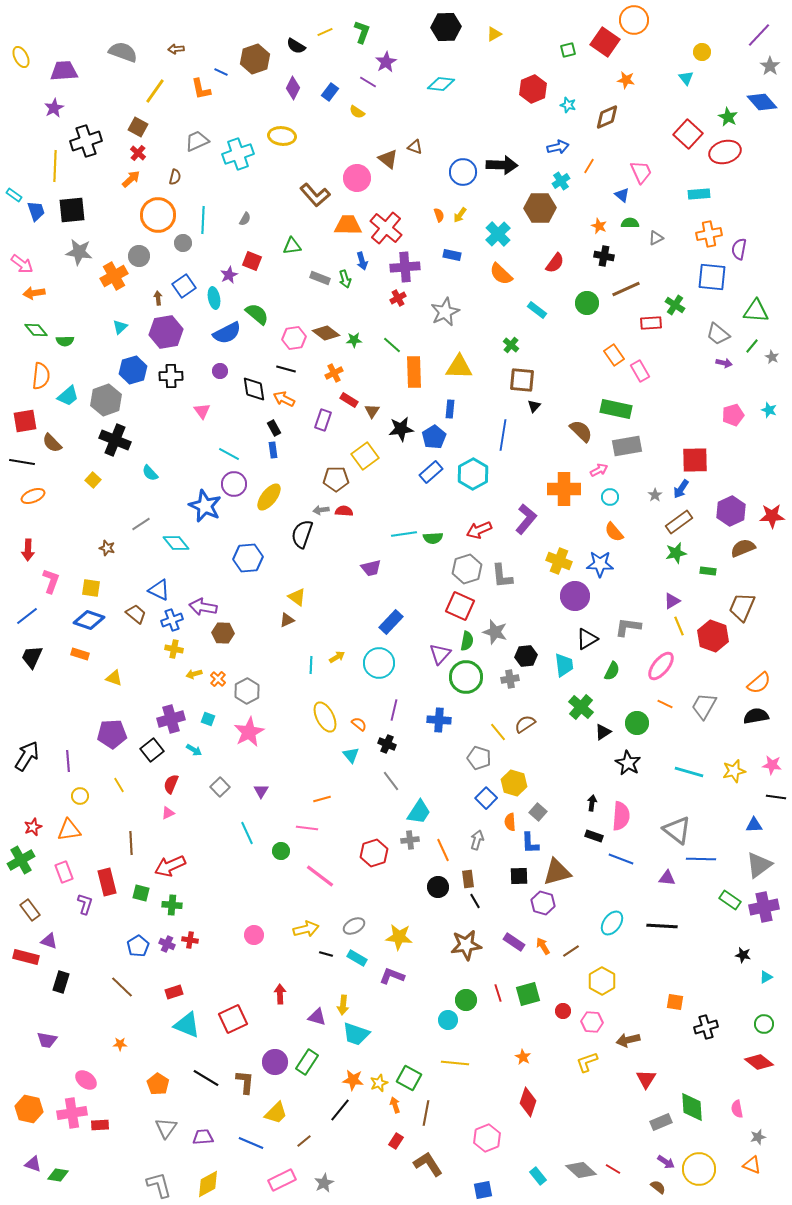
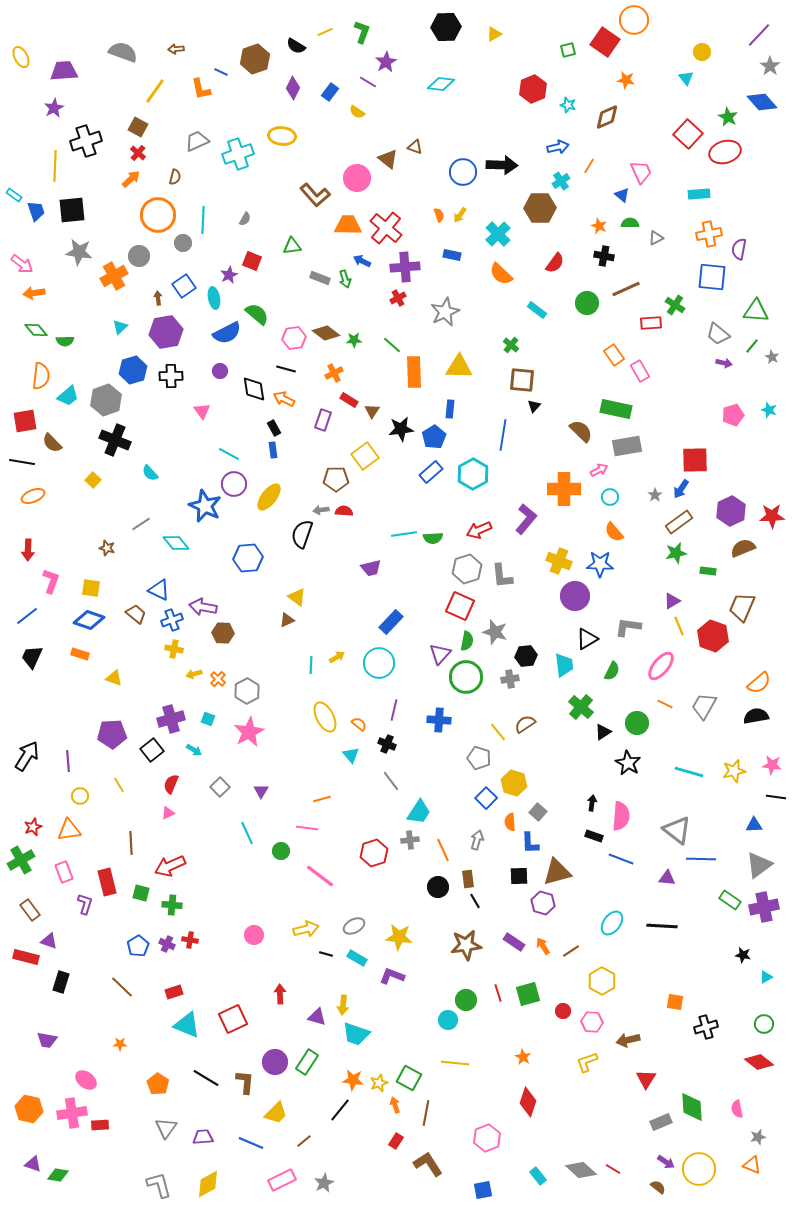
blue arrow at (362, 261): rotated 132 degrees clockwise
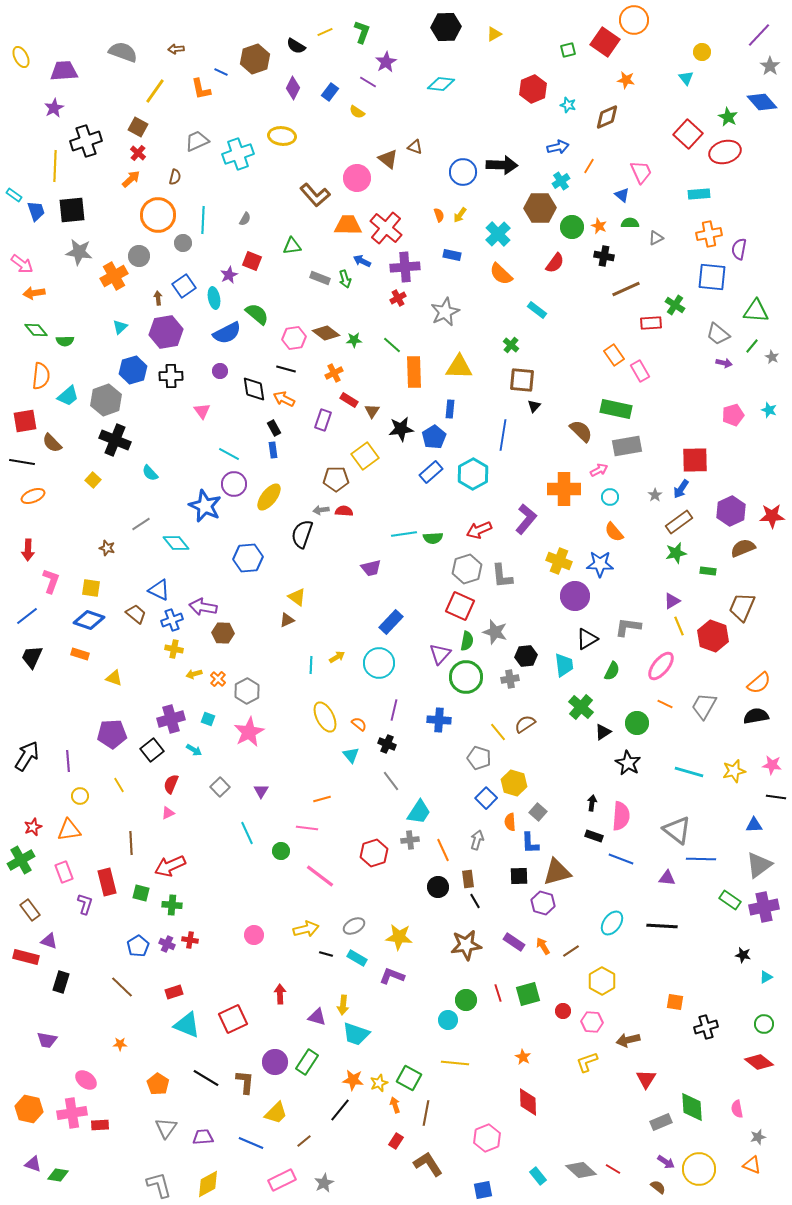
green circle at (587, 303): moved 15 px left, 76 px up
red diamond at (528, 1102): rotated 20 degrees counterclockwise
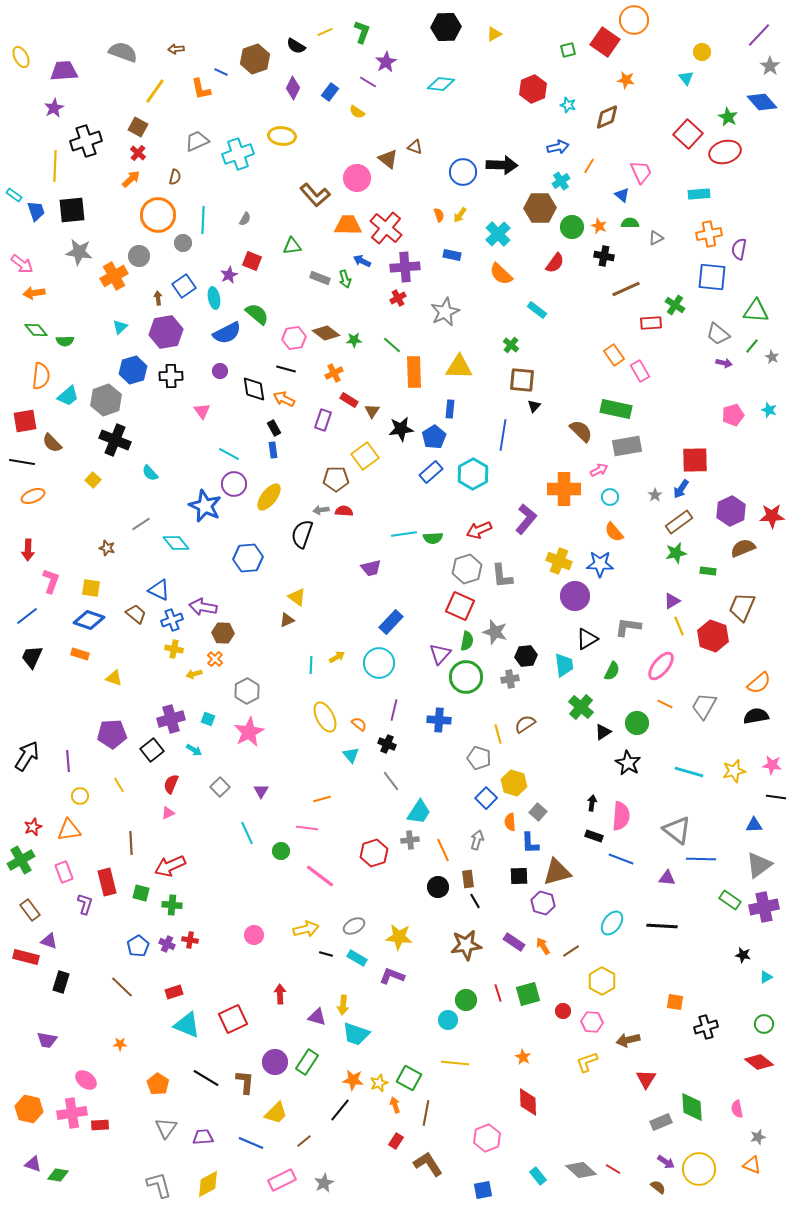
orange cross at (218, 679): moved 3 px left, 20 px up
yellow line at (498, 732): moved 2 px down; rotated 24 degrees clockwise
